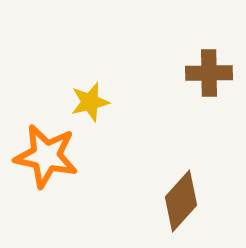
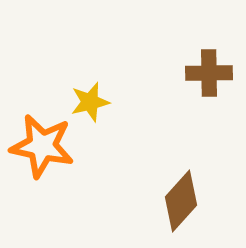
orange star: moved 4 px left, 10 px up
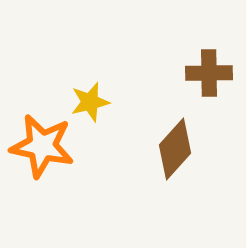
brown diamond: moved 6 px left, 52 px up
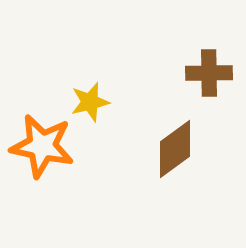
brown diamond: rotated 12 degrees clockwise
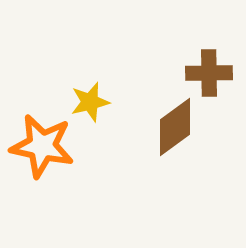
brown diamond: moved 22 px up
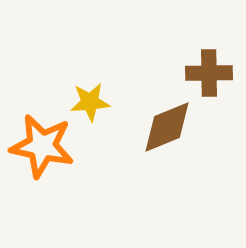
yellow star: rotated 9 degrees clockwise
brown diamond: moved 8 px left; rotated 14 degrees clockwise
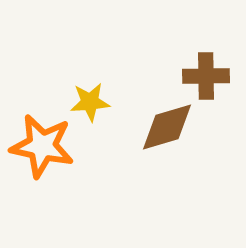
brown cross: moved 3 px left, 3 px down
brown diamond: rotated 6 degrees clockwise
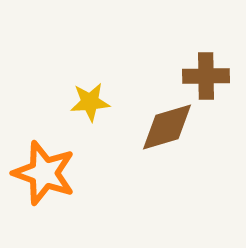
orange star: moved 2 px right, 27 px down; rotated 8 degrees clockwise
